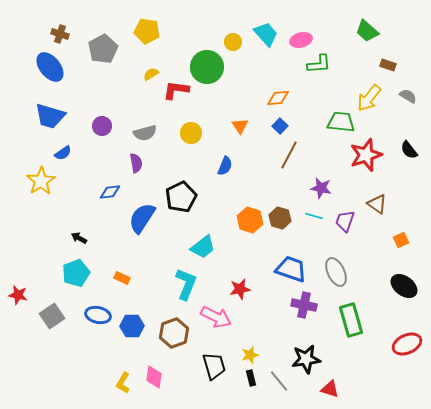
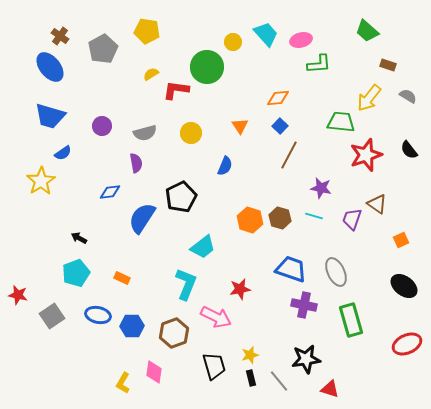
brown cross at (60, 34): moved 2 px down; rotated 18 degrees clockwise
purple trapezoid at (345, 221): moved 7 px right, 2 px up
pink diamond at (154, 377): moved 5 px up
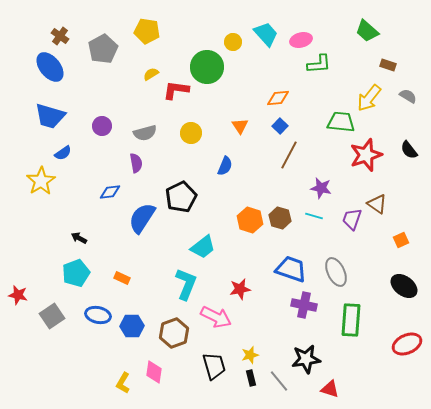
green rectangle at (351, 320): rotated 20 degrees clockwise
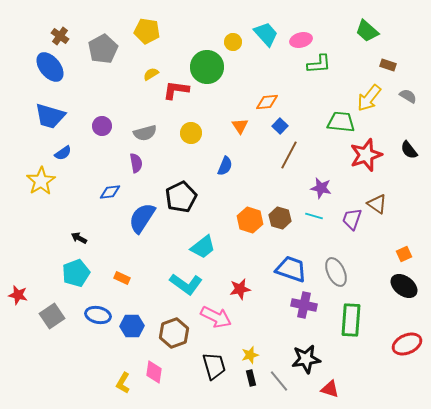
orange diamond at (278, 98): moved 11 px left, 4 px down
orange square at (401, 240): moved 3 px right, 14 px down
cyan L-shape at (186, 284): rotated 104 degrees clockwise
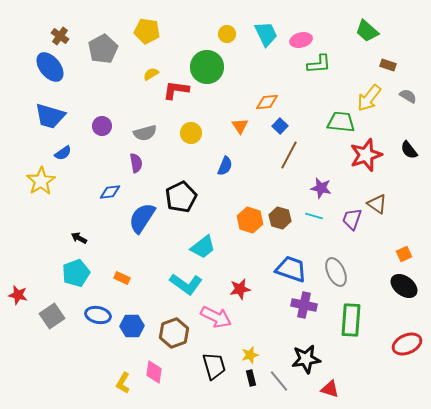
cyan trapezoid at (266, 34): rotated 16 degrees clockwise
yellow circle at (233, 42): moved 6 px left, 8 px up
